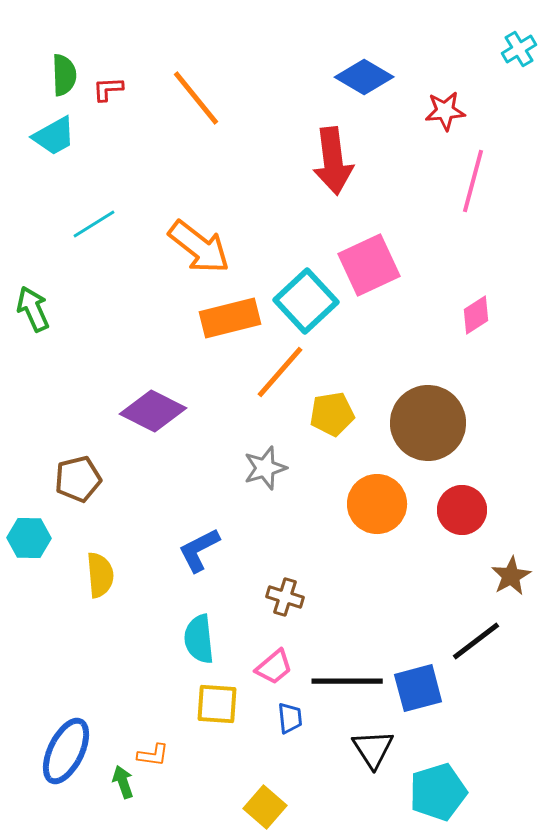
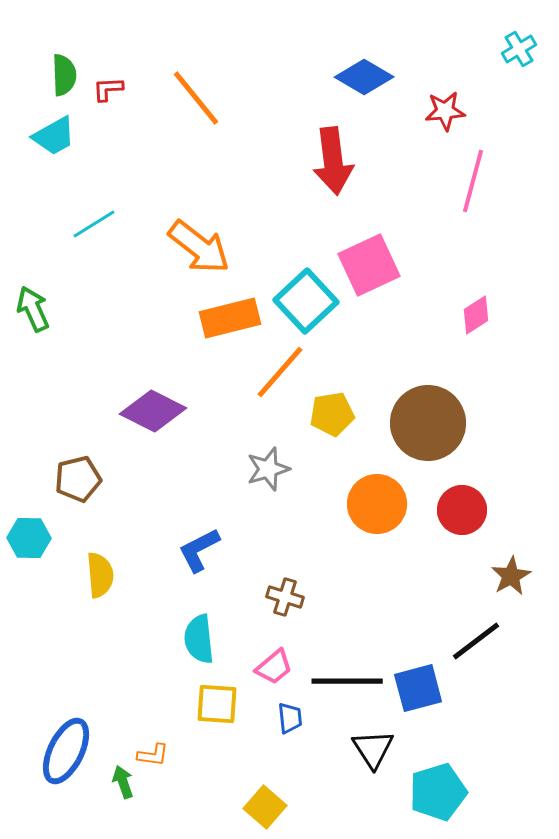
gray star at (265, 468): moved 3 px right, 1 px down
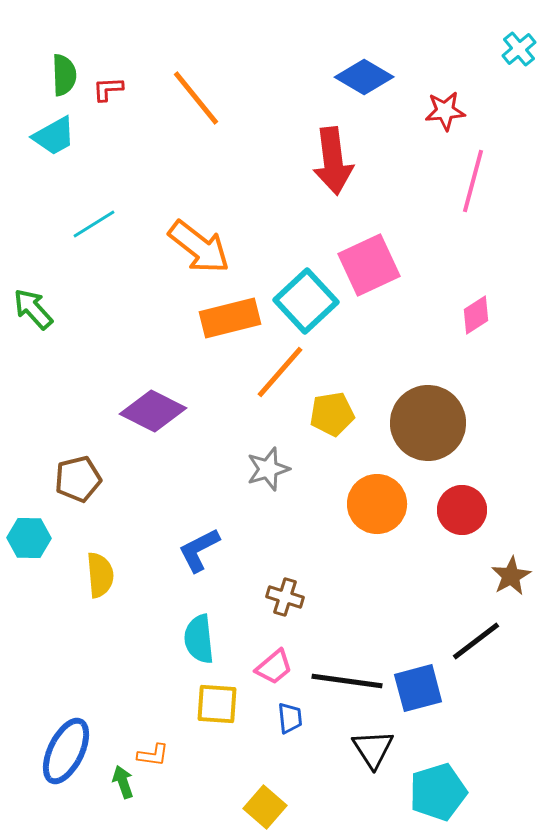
cyan cross at (519, 49): rotated 8 degrees counterclockwise
green arrow at (33, 309): rotated 18 degrees counterclockwise
black line at (347, 681): rotated 8 degrees clockwise
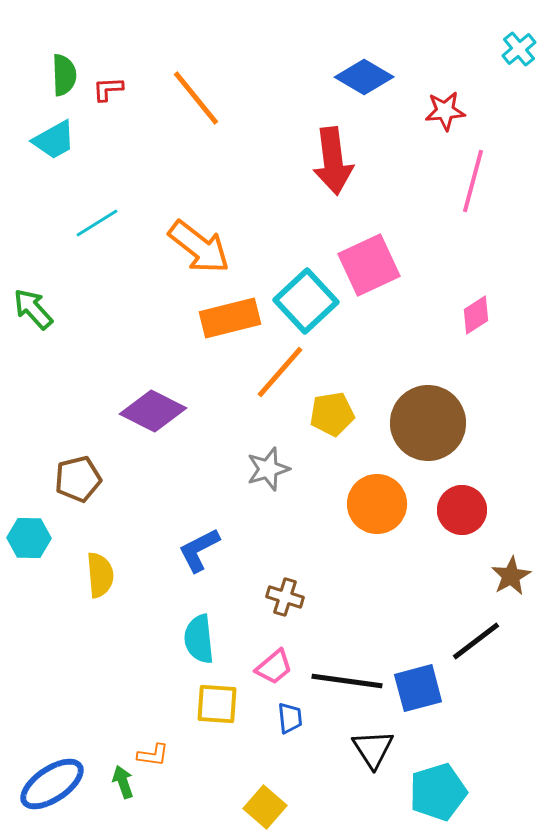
cyan trapezoid at (54, 136): moved 4 px down
cyan line at (94, 224): moved 3 px right, 1 px up
blue ellipse at (66, 751): moved 14 px left, 33 px down; rotated 30 degrees clockwise
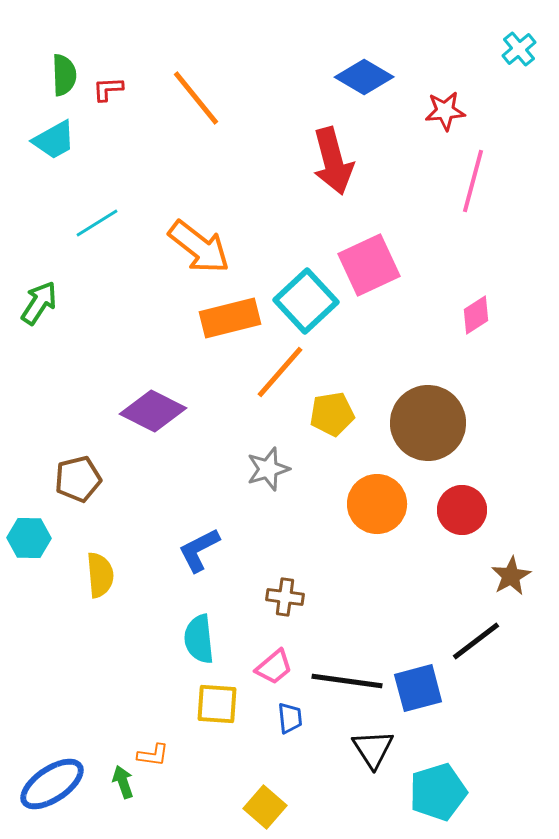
red arrow at (333, 161): rotated 8 degrees counterclockwise
green arrow at (33, 309): moved 6 px right, 6 px up; rotated 75 degrees clockwise
brown cross at (285, 597): rotated 9 degrees counterclockwise
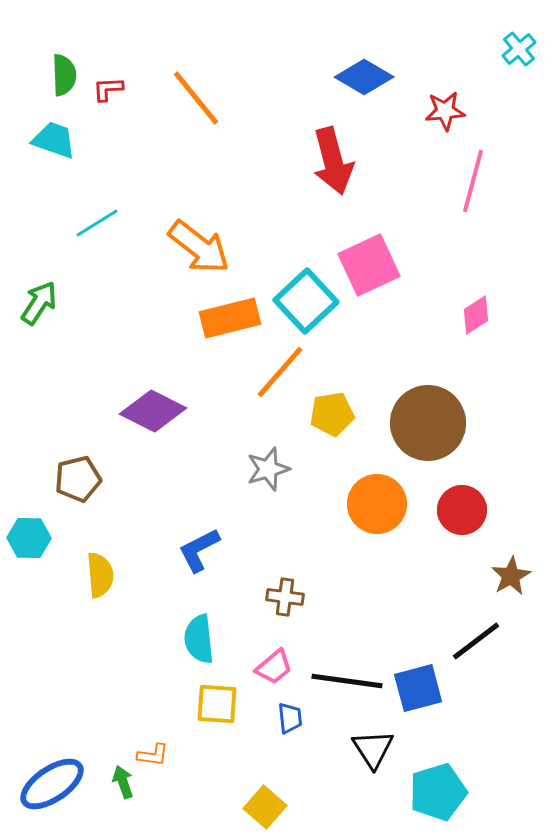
cyan trapezoid at (54, 140): rotated 132 degrees counterclockwise
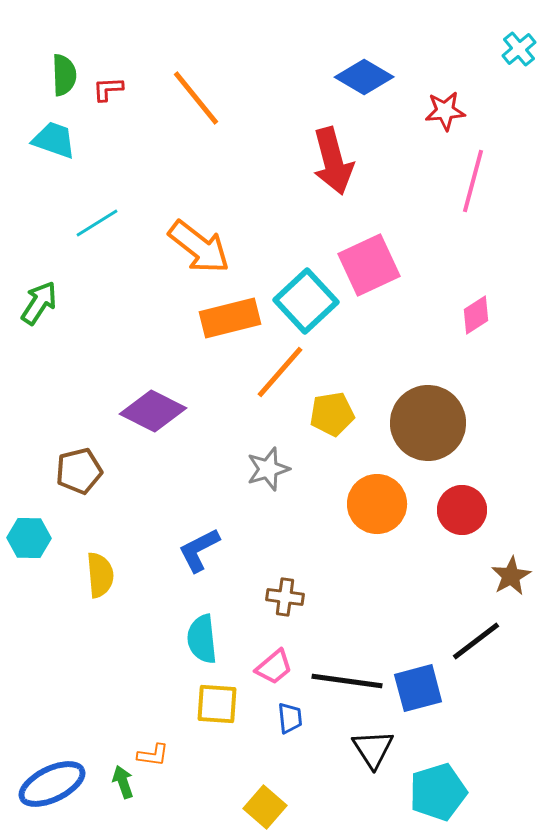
brown pentagon at (78, 479): moved 1 px right, 8 px up
cyan semicircle at (199, 639): moved 3 px right
blue ellipse at (52, 784): rotated 8 degrees clockwise
